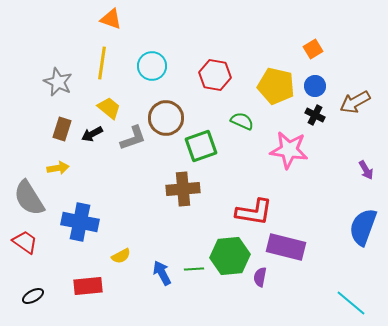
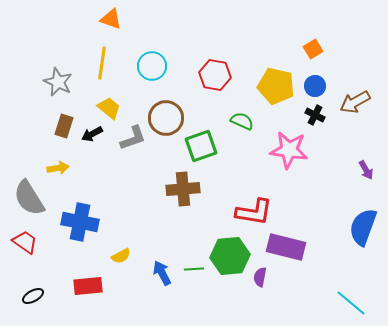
brown rectangle: moved 2 px right, 3 px up
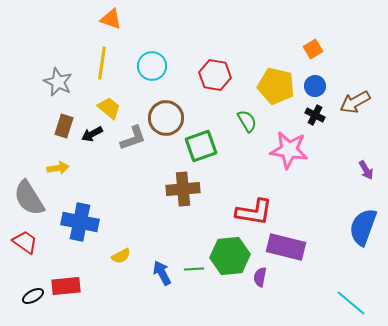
green semicircle: moved 5 px right; rotated 35 degrees clockwise
red rectangle: moved 22 px left
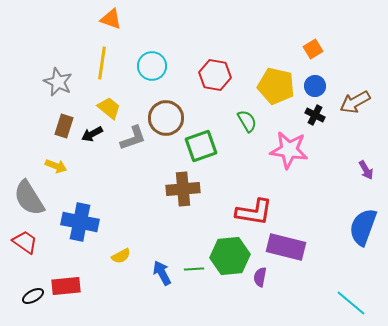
yellow arrow: moved 2 px left, 2 px up; rotated 30 degrees clockwise
